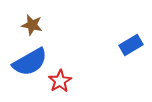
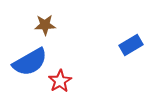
brown star: moved 13 px right; rotated 15 degrees counterclockwise
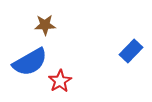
blue rectangle: moved 6 px down; rotated 15 degrees counterclockwise
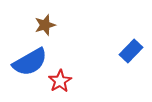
brown star: rotated 15 degrees counterclockwise
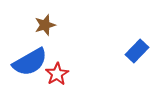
blue rectangle: moved 6 px right
red star: moved 3 px left, 7 px up
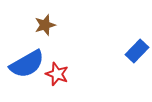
blue semicircle: moved 3 px left, 2 px down
red star: rotated 20 degrees counterclockwise
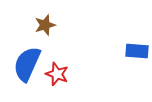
blue rectangle: rotated 50 degrees clockwise
blue semicircle: rotated 144 degrees clockwise
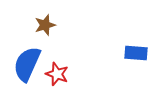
blue rectangle: moved 1 px left, 2 px down
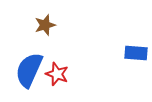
blue semicircle: moved 2 px right, 6 px down
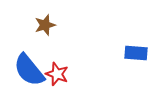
blue semicircle: rotated 63 degrees counterclockwise
